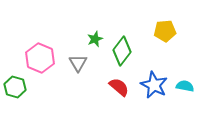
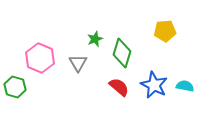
green diamond: moved 2 px down; rotated 20 degrees counterclockwise
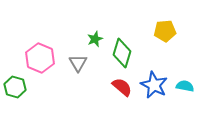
red semicircle: moved 3 px right
